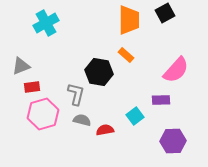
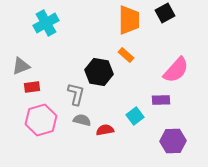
pink hexagon: moved 2 px left, 6 px down
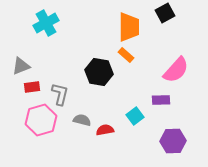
orange trapezoid: moved 7 px down
gray L-shape: moved 16 px left
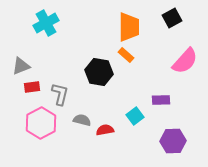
black square: moved 7 px right, 5 px down
pink semicircle: moved 9 px right, 9 px up
pink hexagon: moved 3 px down; rotated 12 degrees counterclockwise
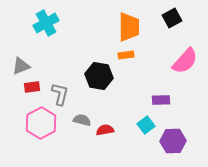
orange rectangle: rotated 49 degrees counterclockwise
black hexagon: moved 4 px down
cyan square: moved 11 px right, 9 px down
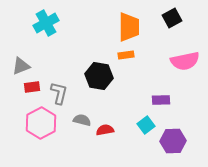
pink semicircle: rotated 36 degrees clockwise
gray L-shape: moved 1 px left, 1 px up
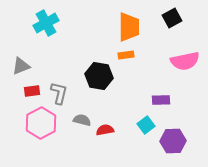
red rectangle: moved 4 px down
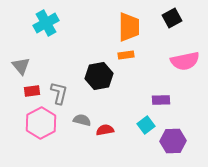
gray triangle: rotated 48 degrees counterclockwise
black hexagon: rotated 20 degrees counterclockwise
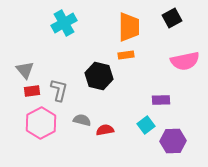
cyan cross: moved 18 px right
gray triangle: moved 4 px right, 4 px down
black hexagon: rotated 24 degrees clockwise
gray L-shape: moved 3 px up
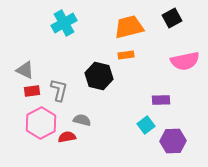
orange trapezoid: rotated 104 degrees counterclockwise
gray triangle: rotated 24 degrees counterclockwise
red semicircle: moved 38 px left, 7 px down
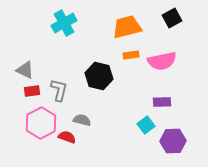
orange trapezoid: moved 2 px left
orange rectangle: moved 5 px right
pink semicircle: moved 23 px left
purple rectangle: moved 1 px right, 2 px down
red semicircle: rotated 30 degrees clockwise
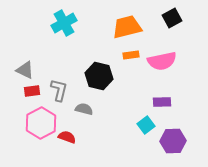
gray semicircle: moved 2 px right, 11 px up
